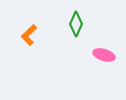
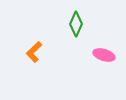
orange L-shape: moved 5 px right, 17 px down
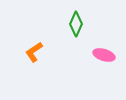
orange L-shape: rotated 10 degrees clockwise
